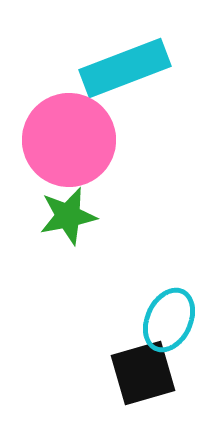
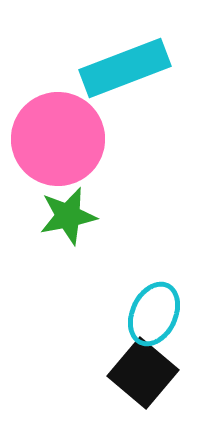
pink circle: moved 11 px left, 1 px up
cyan ellipse: moved 15 px left, 6 px up
black square: rotated 34 degrees counterclockwise
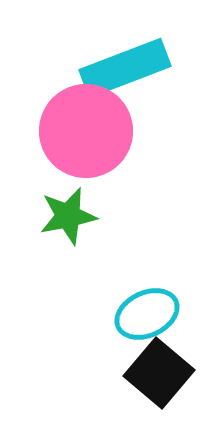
pink circle: moved 28 px right, 8 px up
cyan ellipse: moved 7 px left; rotated 40 degrees clockwise
black square: moved 16 px right
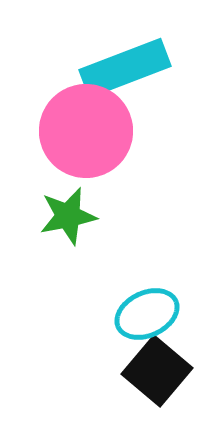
black square: moved 2 px left, 2 px up
